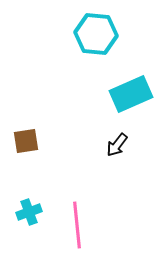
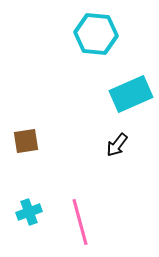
pink line: moved 3 px right, 3 px up; rotated 9 degrees counterclockwise
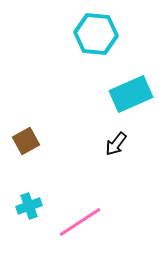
brown square: rotated 20 degrees counterclockwise
black arrow: moved 1 px left, 1 px up
cyan cross: moved 6 px up
pink line: rotated 72 degrees clockwise
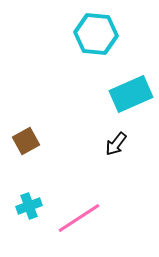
pink line: moved 1 px left, 4 px up
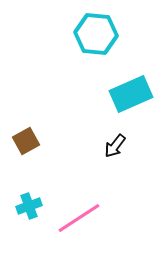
black arrow: moved 1 px left, 2 px down
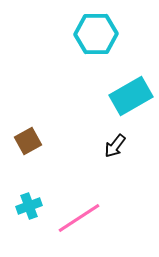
cyan hexagon: rotated 6 degrees counterclockwise
cyan rectangle: moved 2 px down; rotated 6 degrees counterclockwise
brown square: moved 2 px right
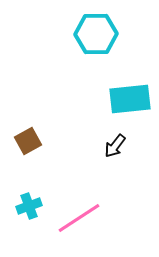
cyan rectangle: moved 1 px left, 3 px down; rotated 24 degrees clockwise
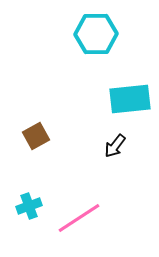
brown square: moved 8 px right, 5 px up
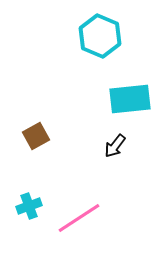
cyan hexagon: moved 4 px right, 2 px down; rotated 24 degrees clockwise
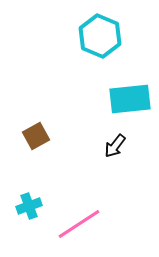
pink line: moved 6 px down
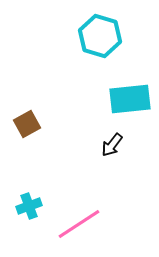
cyan hexagon: rotated 6 degrees counterclockwise
brown square: moved 9 px left, 12 px up
black arrow: moved 3 px left, 1 px up
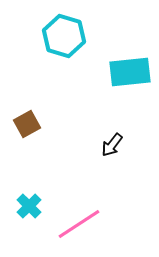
cyan hexagon: moved 36 px left
cyan rectangle: moved 27 px up
cyan cross: rotated 25 degrees counterclockwise
